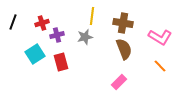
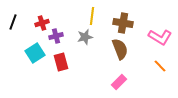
purple cross: moved 1 px left, 1 px down
brown semicircle: moved 4 px left
cyan square: moved 1 px up
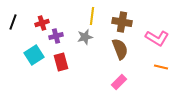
brown cross: moved 1 px left, 1 px up
pink L-shape: moved 3 px left, 1 px down
cyan square: moved 1 px left, 2 px down
orange line: moved 1 px right, 1 px down; rotated 32 degrees counterclockwise
